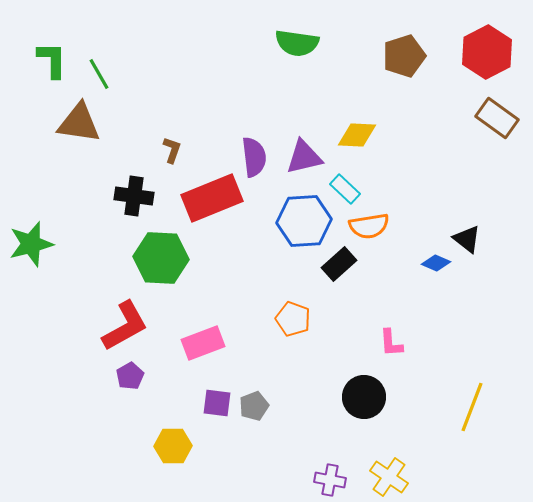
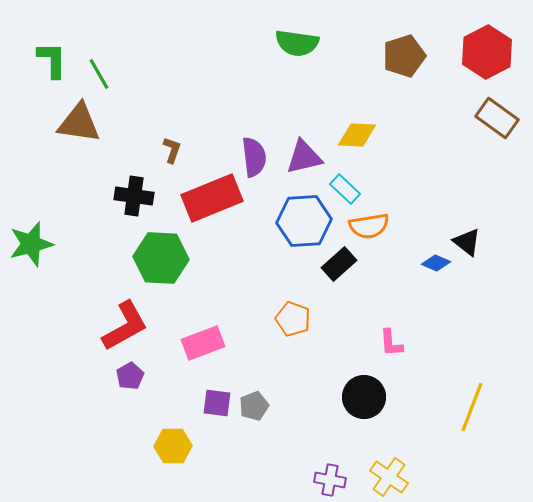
black triangle: moved 3 px down
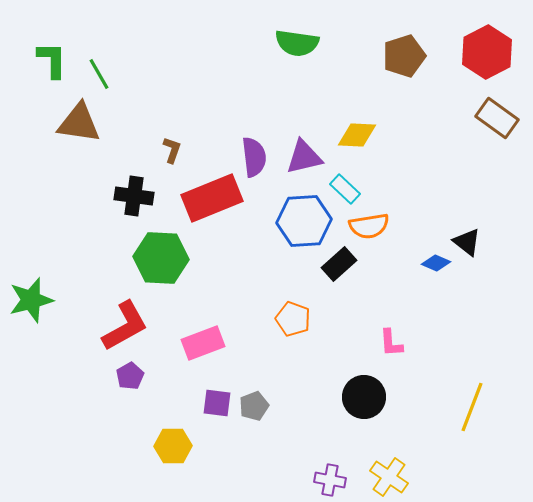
green star: moved 56 px down
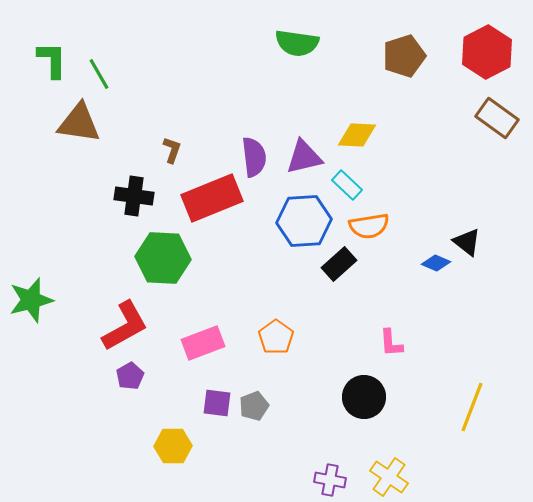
cyan rectangle: moved 2 px right, 4 px up
green hexagon: moved 2 px right
orange pentagon: moved 17 px left, 18 px down; rotated 16 degrees clockwise
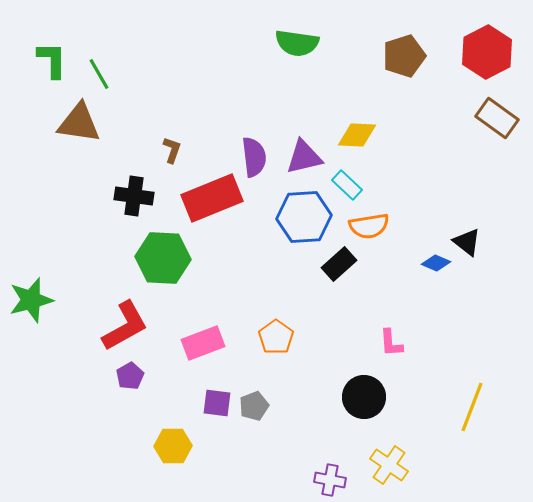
blue hexagon: moved 4 px up
yellow cross: moved 12 px up
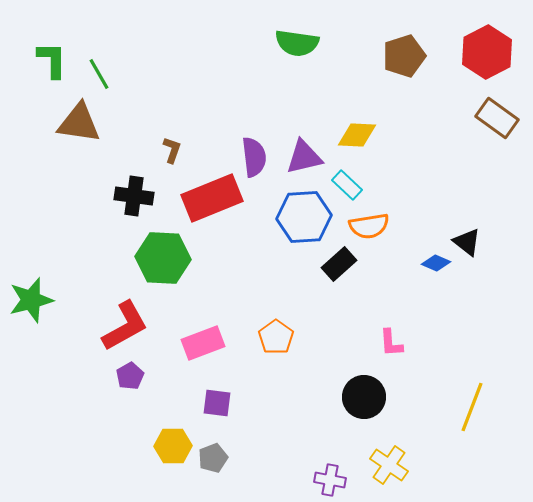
gray pentagon: moved 41 px left, 52 px down
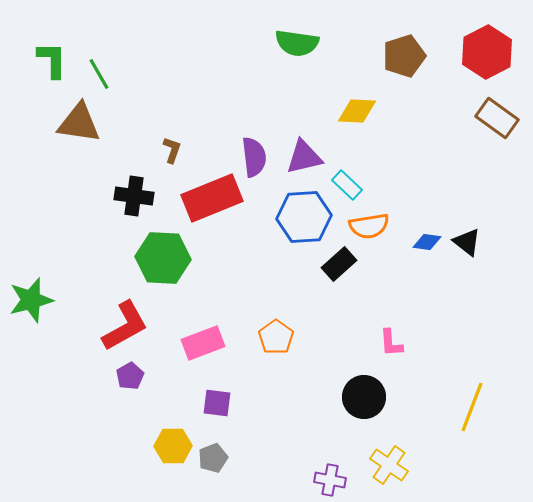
yellow diamond: moved 24 px up
blue diamond: moved 9 px left, 21 px up; rotated 16 degrees counterclockwise
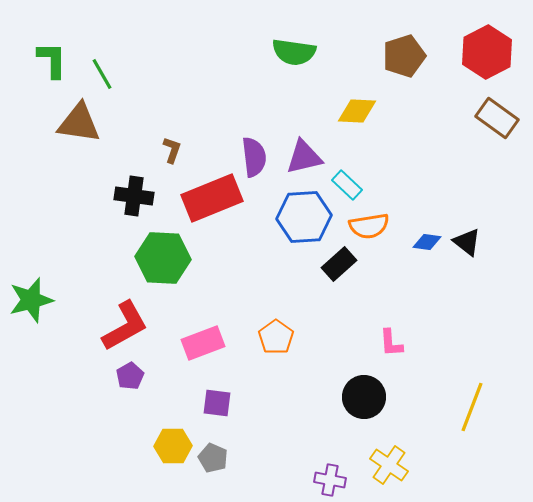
green semicircle: moved 3 px left, 9 px down
green line: moved 3 px right
gray pentagon: rotated 28 degrees counterclockwise
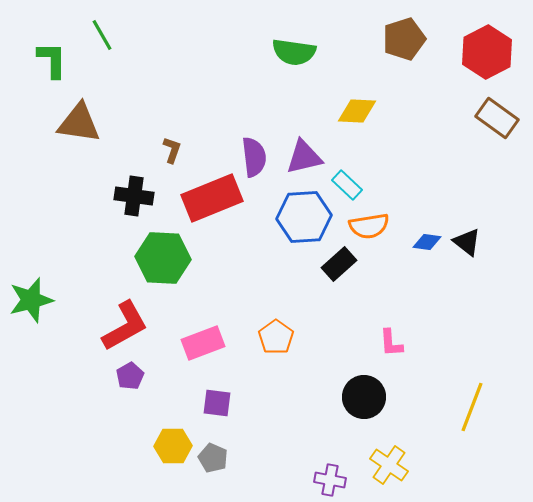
brown pentagon: moved 17 px up
green line: moved 39 px up
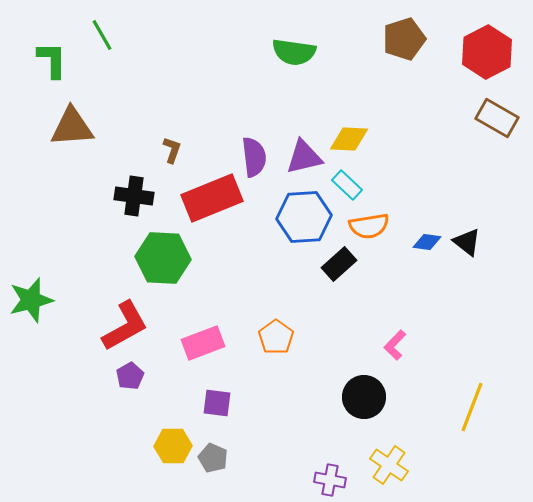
yellow diamond: moved 8 px left, 28 px down
brown rectangle: rotated 6 degrees counterclockwise
brown triangle: moved 7 px left, 4 px down; rotated 12 degrees counterclockwise
pink L-shape: moved 4 px right, 2 px down; rotated 48 degrees clockwise
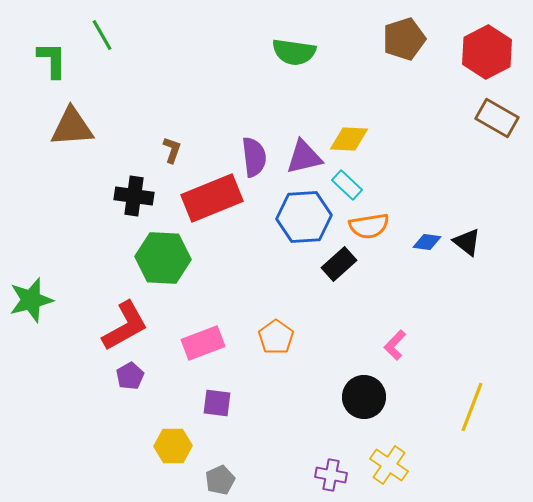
gray pentagon: moved 7 px right, 22 px down; rotated 24 degrees clockwise
purple cross: moved 1 px right, 5 px up
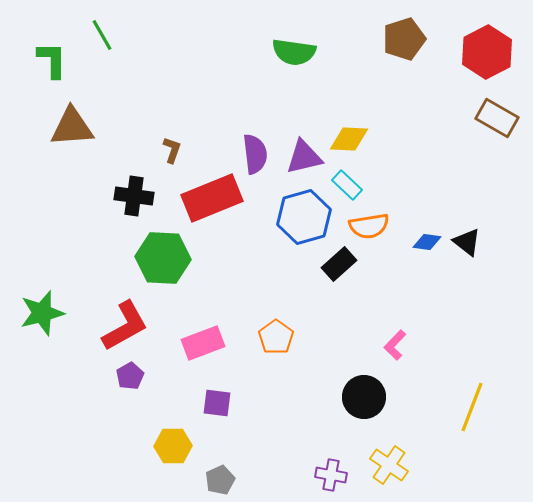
purple semicircle: moved 1 px right, 3 px up
blue hexagon: rotated 12 degrees counterclockwise
green star: moved 11 px right, 13 px down
